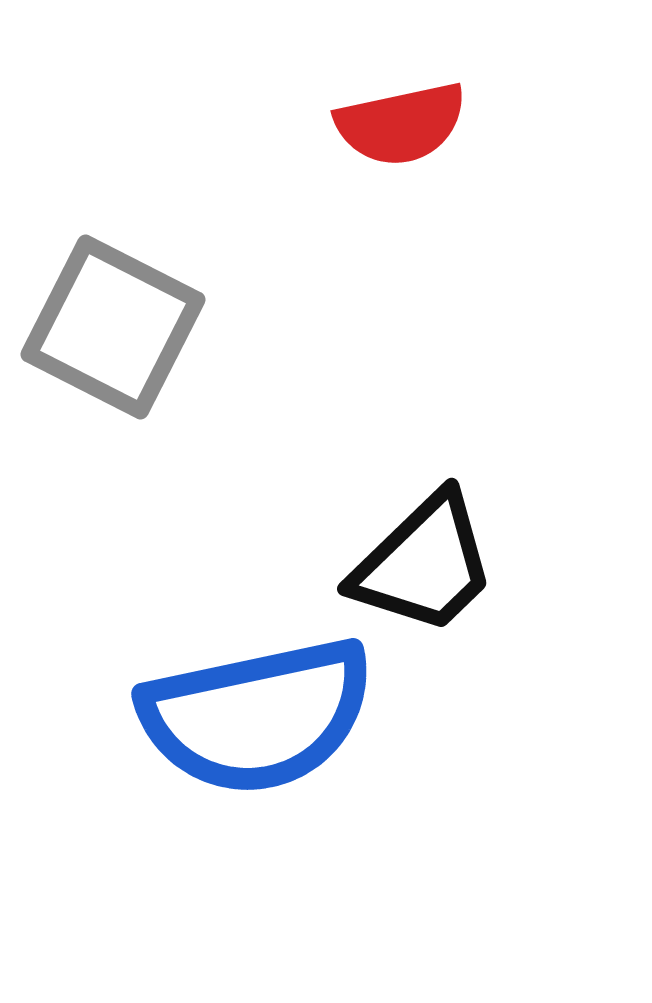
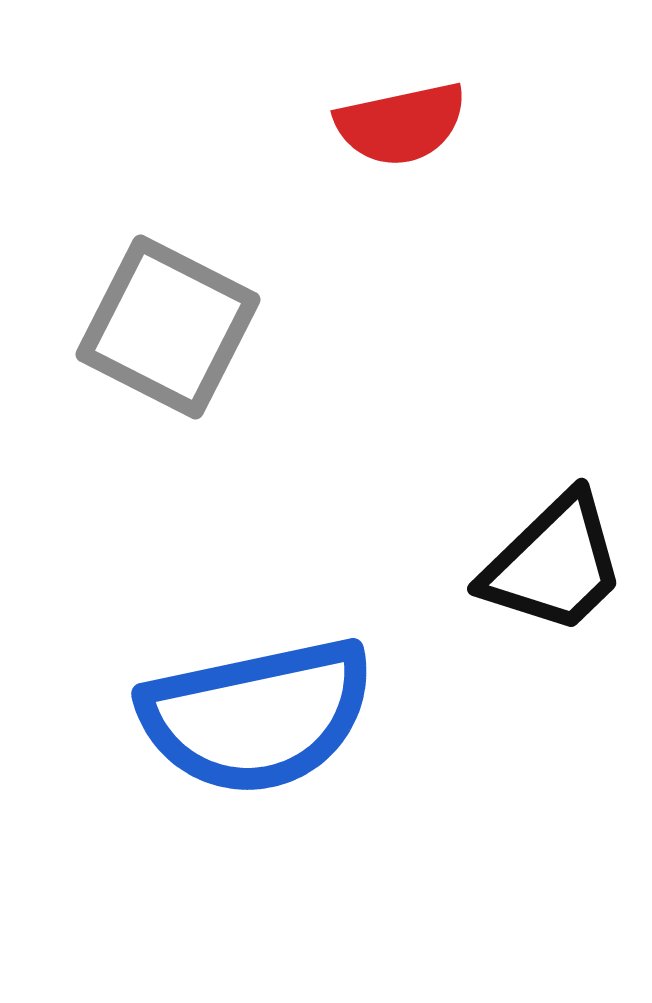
gray square: moved 55 px right
black trapezoid: moved 130 px right
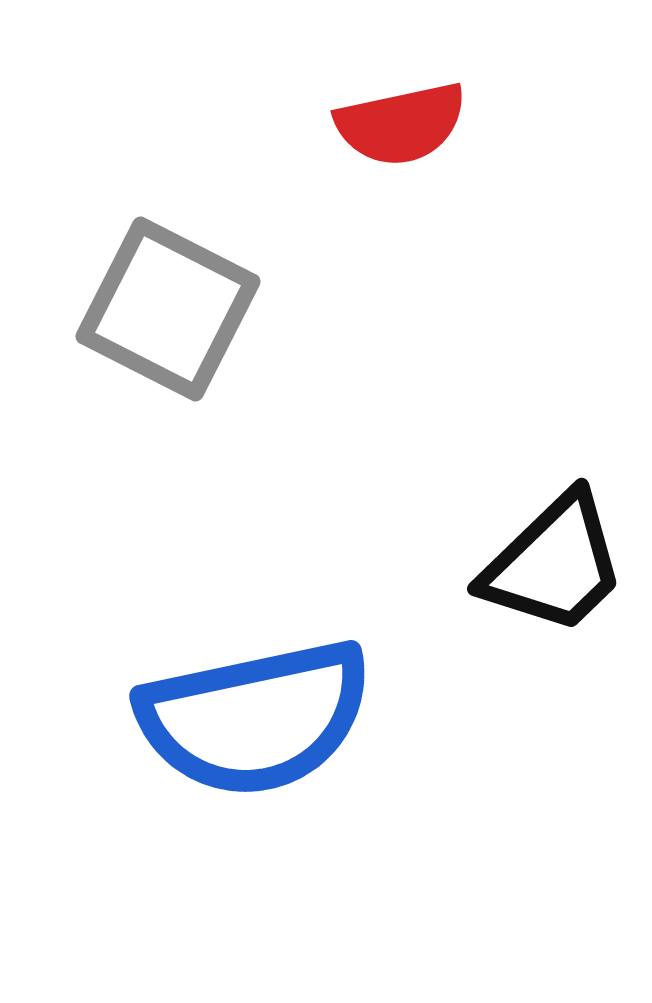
gray square: moved 18 px up
blue semicircle: moved 2 px left, 2 px down
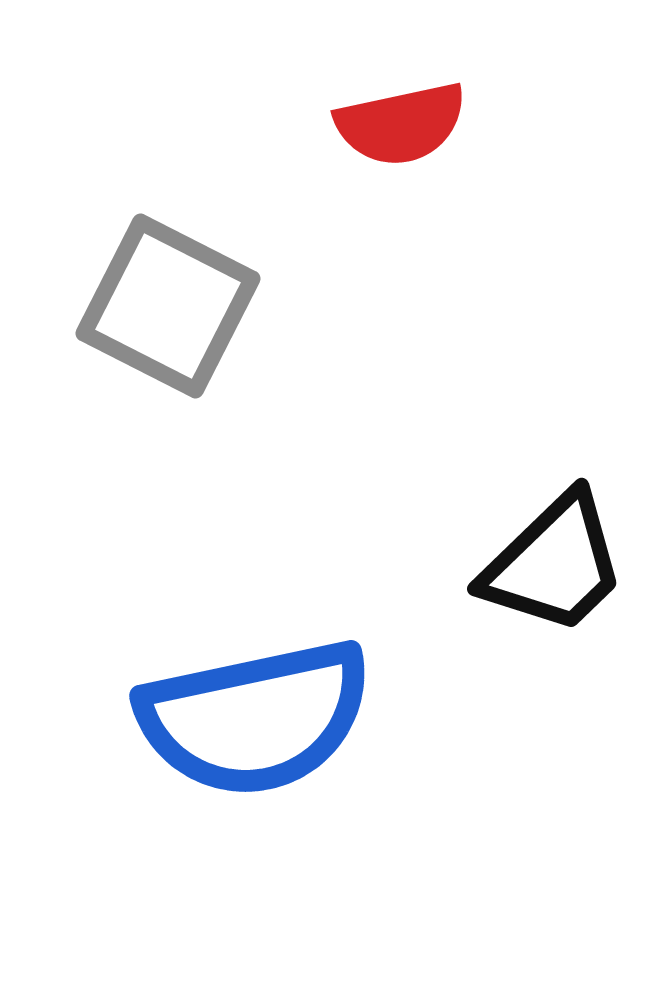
gray square: moved 3 px up
